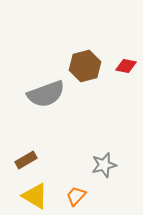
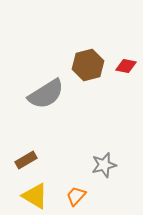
brown hexagon: moved 3 px right, 1 px up
gray semicircle: rotated 12 degrees counterclockwise
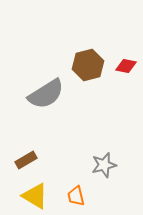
orange trapezoid: rotated 55 degrees counterclockwise
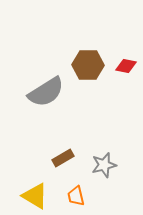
brown hexagon: rotated 16 degrees clockwise
gray semicircle: moved 2 px up
brown rectangle: moved 37 px right, 2 px up
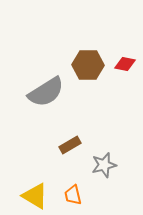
red diamond: moved 1 px left, 2 px up
brown rectangle: moved 7 px right, 13 px up
orange trapezoid: moved 3 px left, 1 px up
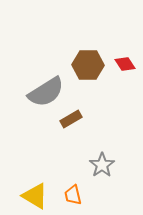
red diamond: rotated 45 degrees clockwise
brown rectangle: moved 1 px right, 26 px up
gray star: moved 2 px left; rotated 20 degrees counterclockwise
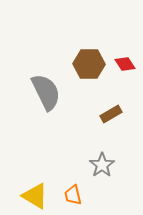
brown hexagon: moved 1 px right, 1 px up
gray semicircle: rotated 84 degrees counterclockwise
brown rectangle: moved 40 px right, 5 px up
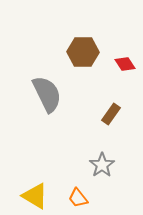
brown hexagon: moved 6 px left, 12 px up
gray semicircle: moved 1 px right, 2 px down
brown rectangle: rotated 25 degrees counterclockwise
orange trapezoid: moved 5 px right, 3 px down; rotated 25 degrees counterclockwise
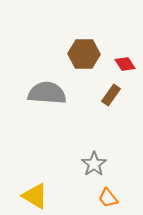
brown hexagon: moved 1 px right, 2 px down
gray semicircle: moved 1 px up; rotated 60 degrees counterclockwise
brown rectangle: moved 19 px up
gray star: moved 8 px left, 1 px up
orange trapezoid: moved 30 px right
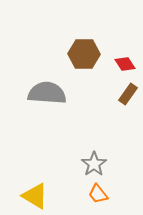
brown rectangle: moved 17 px right, 1 px up
orange trapezoid: moved 10 px left, 4 px up
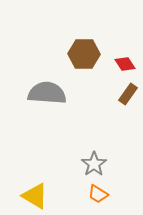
orange trapezoid: rotated 20 degrees counterclockwise
